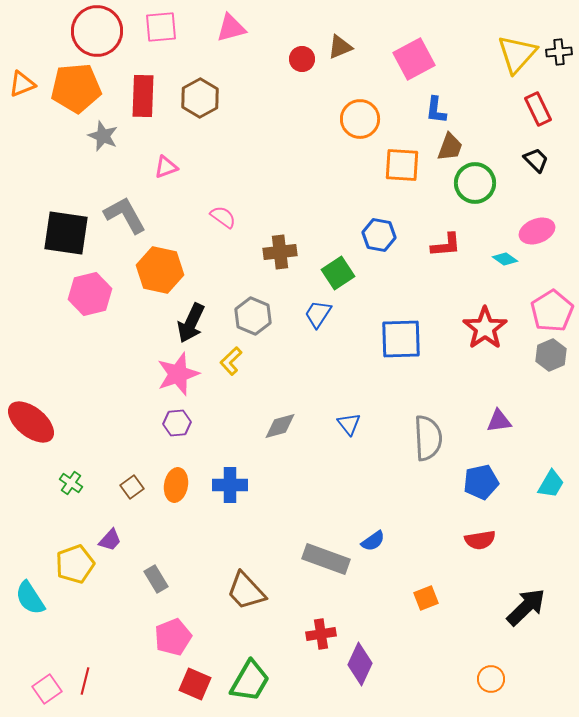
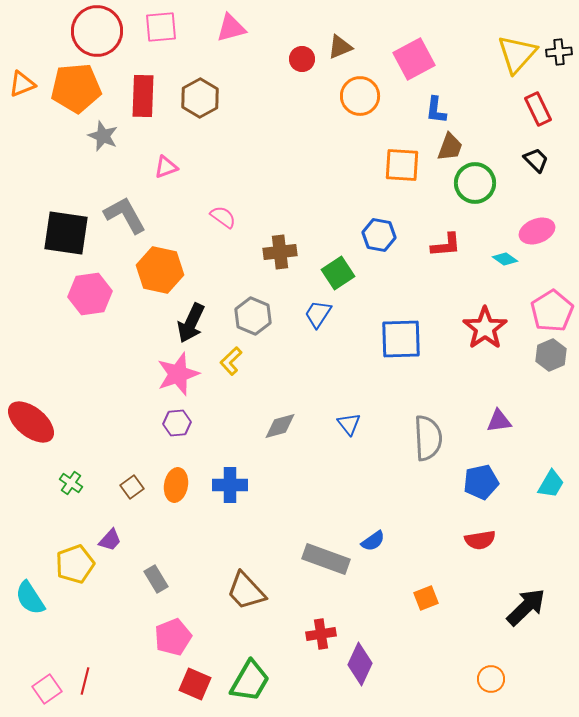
orange circle at (360, 119): moved 23 px up
pink hexagon at (90, 294): rotated 6 degrees clockwise
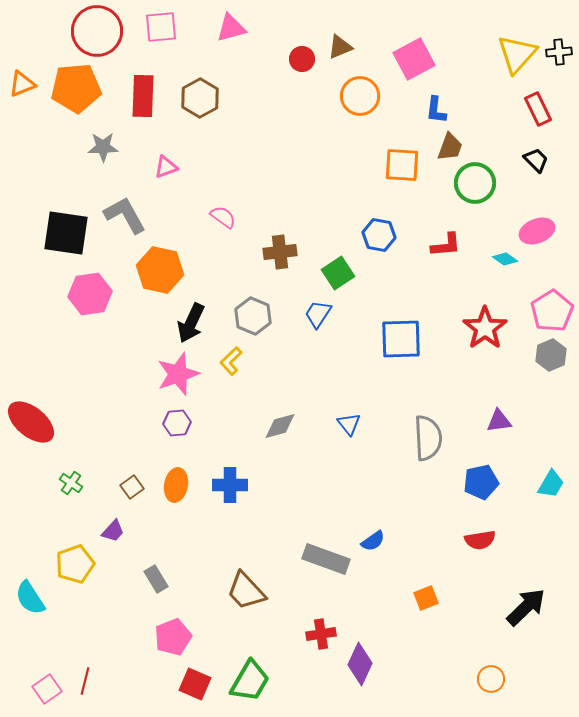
gray star at (103, 136): moved 11 px down; rotated 24 degrees counterclockwise
purple trapezoid at (110, 540): moved 3 px right, 9 px up
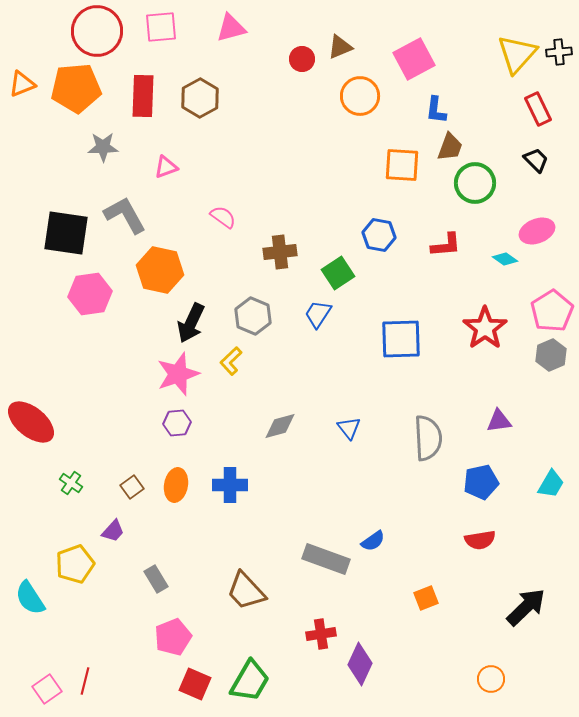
blue triangle at (349, 424): moved 4 px down
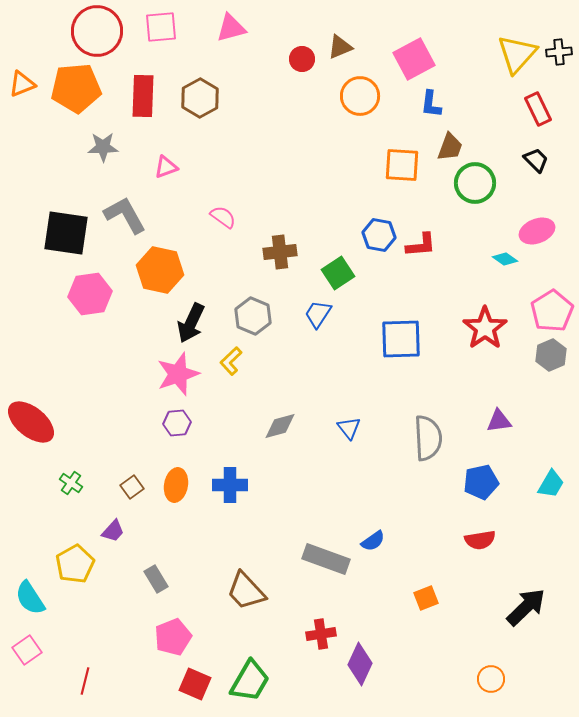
blue L-shape at (436, 110): moved 5 px left, 6 px up
red L-shape at (446, 245): moved 25 px left
yellow pentagon at (75, 564): rotated 9 degrees counterclockwise
pink square at (47, 689): moved 20 px left, 39 px up
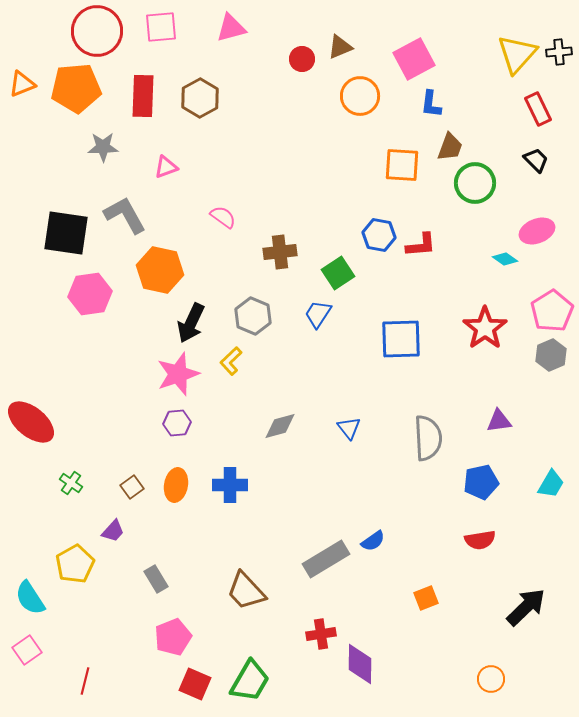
gray rectangle at (326, 559): rotated 51 degrees counterclockwise
purple diamond at (360, 664): rotated 24 degrees counterclockwise
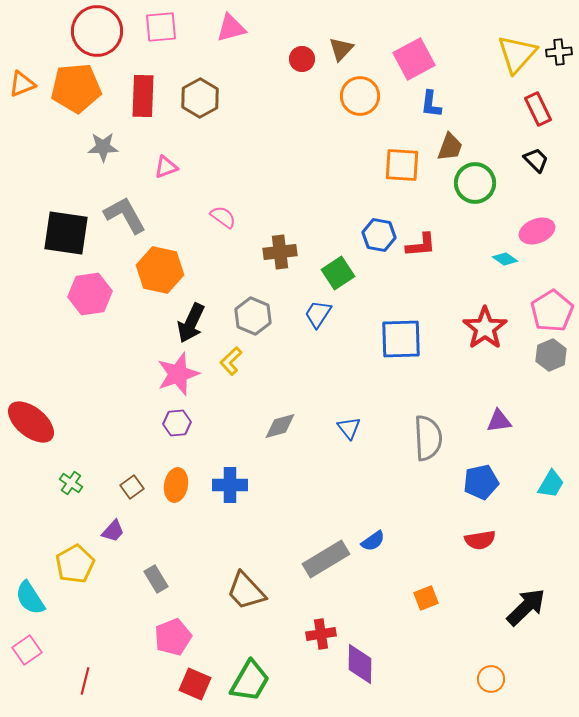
brown triangle at (340, 47): moved 1 px right, 2 px down; rotated 24 degrees counterclockwise
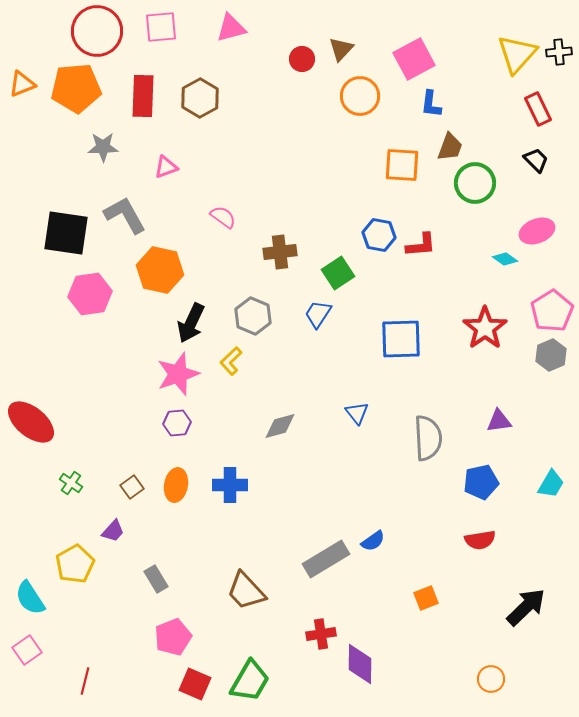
blue triangle at (349, 428): moved 8 px right, 15 px up
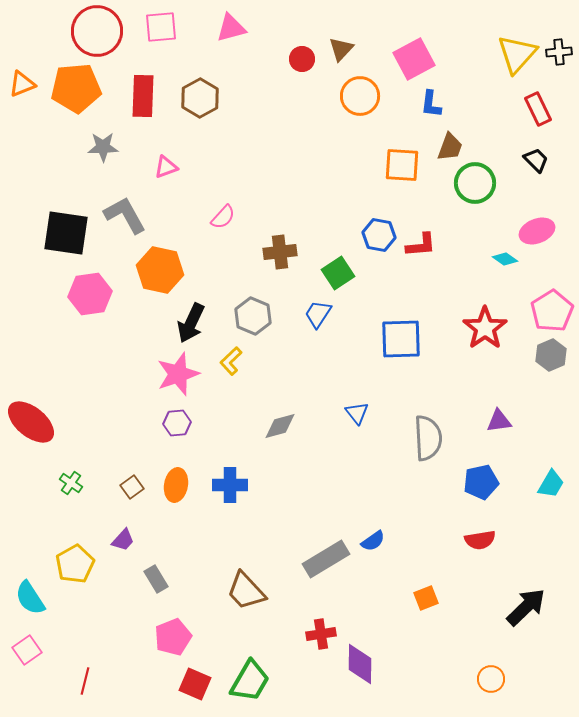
pink semicircle at (223, 217): rotated 96 degrees clockwise
purple trapezoid at (113, 531): moved 10 px right, 9 px down
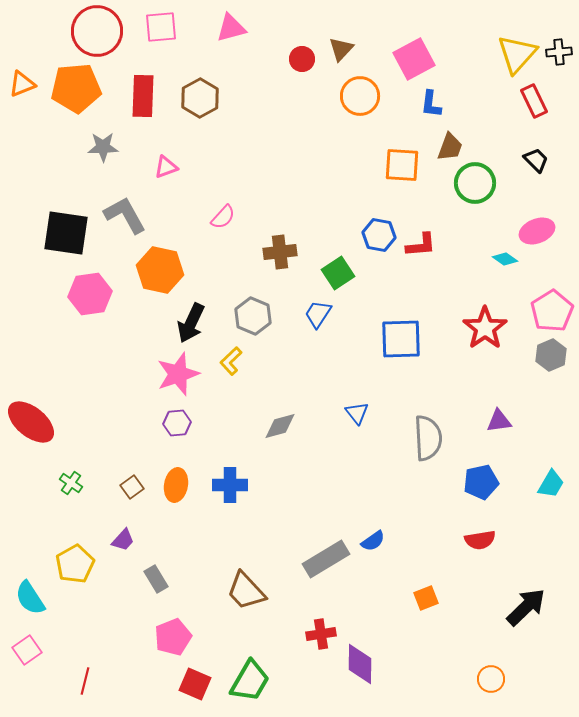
red rectangle at (538, 109): moved 4 px left, 8 px up
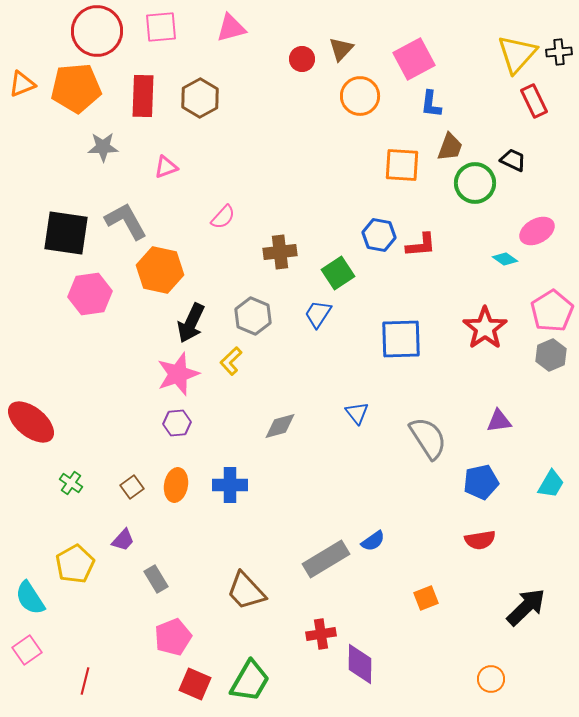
black trapezoid at (536, 160): moved 23 px left; rotated 20 degrees counterclockwise
gray L-shape at (125, 215): moved 1 px right, 6 px down
pink ellipse at (537, 231): rotated 8 degrees counterclockwise
gray semicircle at (428, 438): rotated 30 degrees counterclockwise
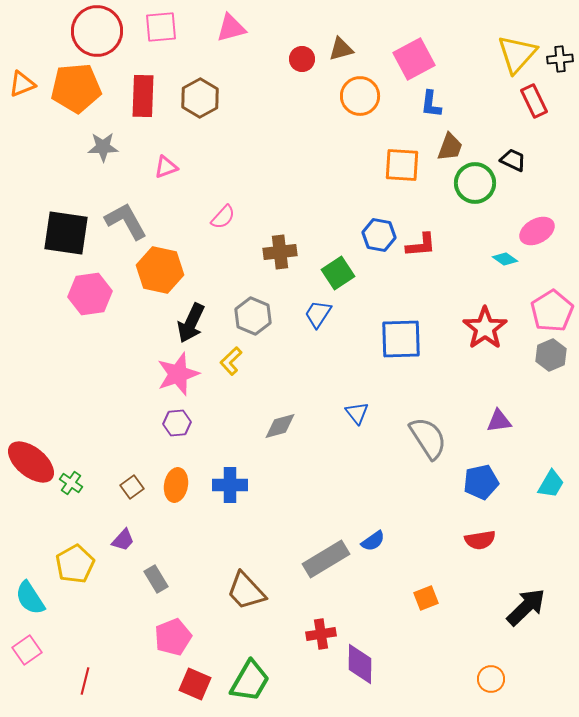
brown triangle at (341, 49): rotated 32 degrees clockwise
black cross at (559, 52): moved 1 px right, 7 px down
red ellipse at (31, 422): moved 40 px down
